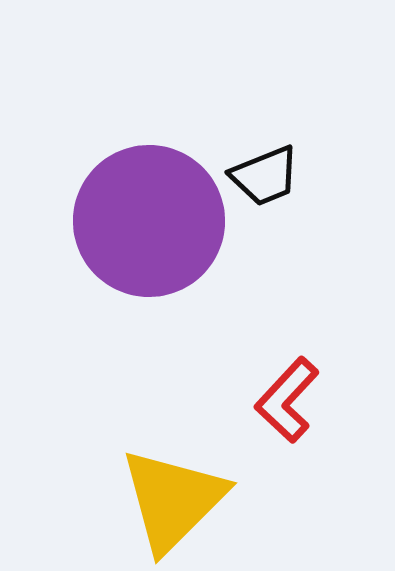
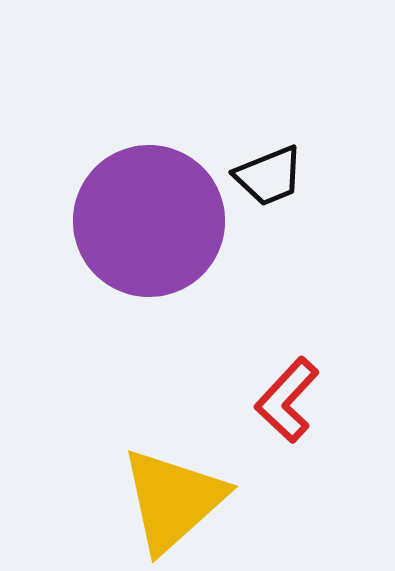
black trapezoid: moved 4 px right
yellow triangle: rotated 3 degrees clockwise
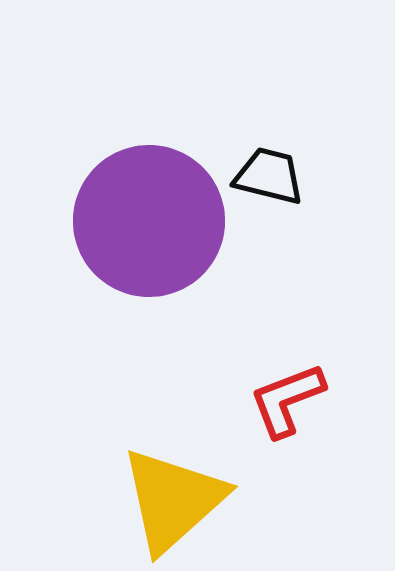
black trapezoid: rotated 144 degrees counterclockwise
red L-shape: rotated 26 degrees clockwise
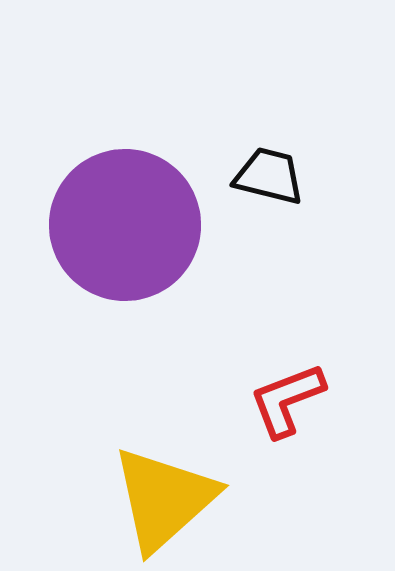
purple circle: moved 24 px left, 4 px down
yellow triangle: moved 9 px left, 1 px up
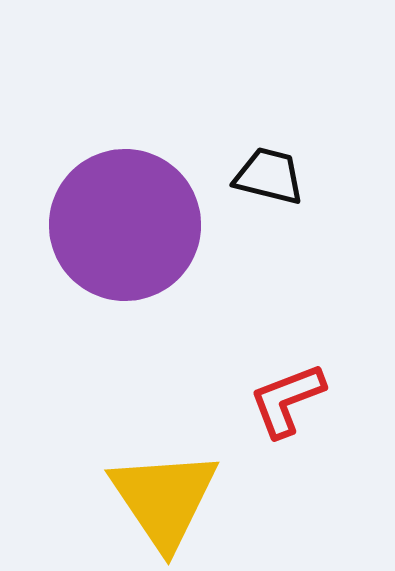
yellow triangle: rotated 22 degrees counterclockwise
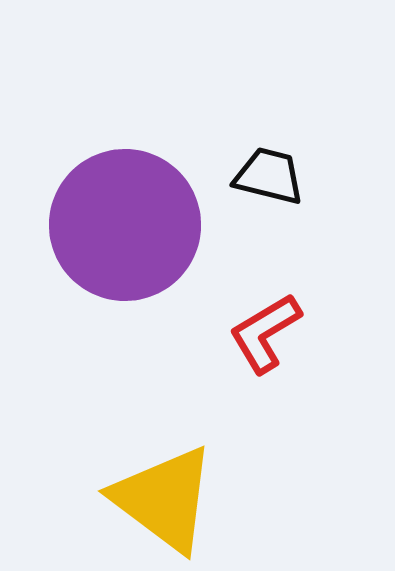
red L-shape: moved 22 px left, 67 px up; rotated 10 degrees counterclockwise
yellow triangle: rotated 19 degrees counterclockwise
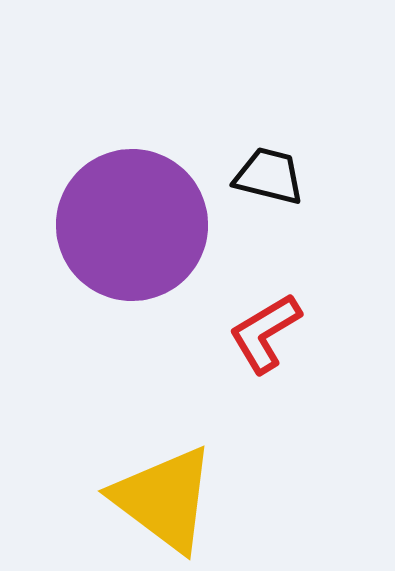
purple circle: moved 7 px right
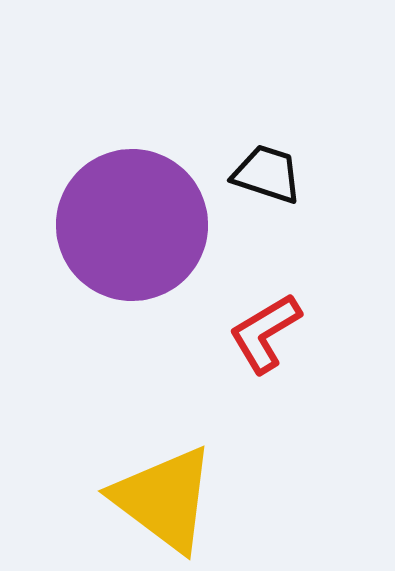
black trapezoid: moved 2 px left, 2 px up; rotated 4 degrees clockwise
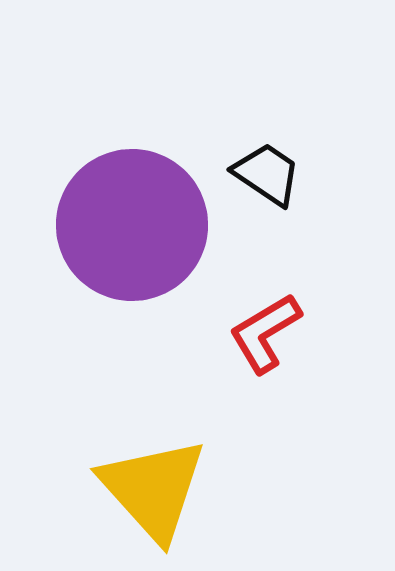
black trapezoid: rotated 16 degrees clockwise
yellow triangle: moved 11 px left, 10 px up; rotated 11 degrees clockwise
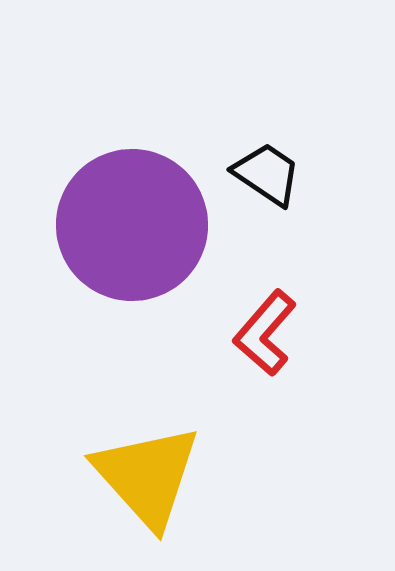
red L-shape: rotated 18 degrees counterclockwise
yellow triangle: moved 6 px left, 13 px up
